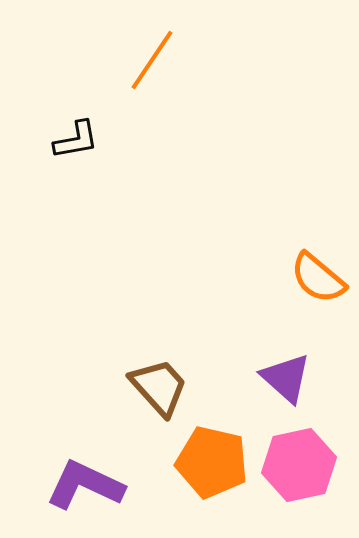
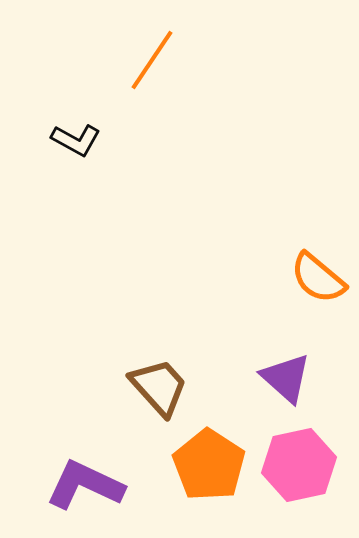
black L-shape: rotated 39 degrees clockwise
orange pentagon: moved 3 px left, 3 px down; rotated 20 degrees clockwise
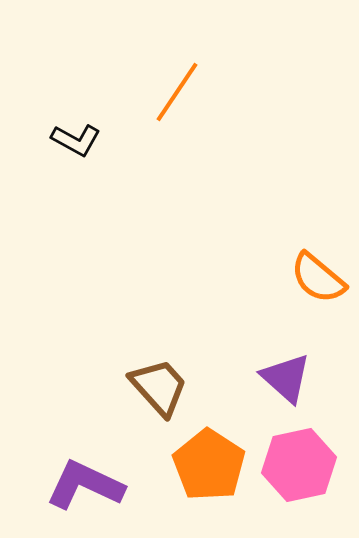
orange line: moved 25 px right, 32 px down
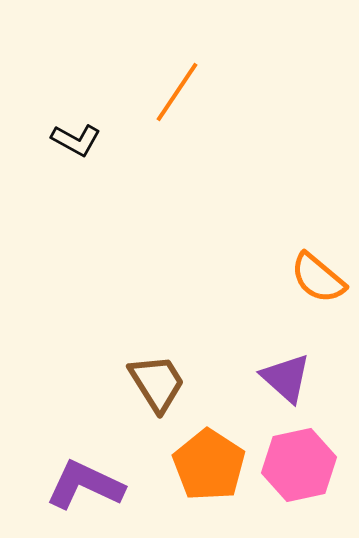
brown trapezoid: moved 2 px left, 4 px up; rotated 10 degrees clockwise
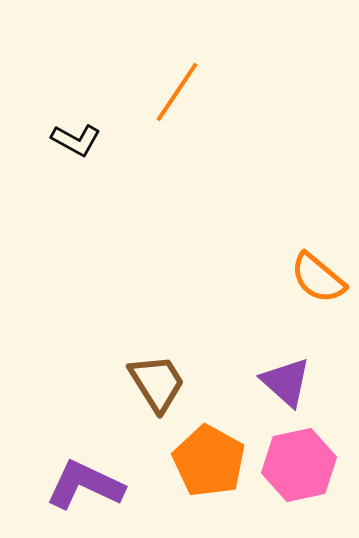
purple triangle: moved 4 px down
orange pentagon: moved 4 px up; rotated 4 degrees counterclockwise
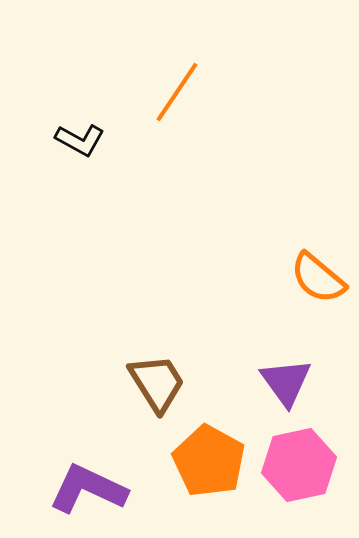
black L-shape: moved 4 px right
purple triangle: rotated 12 degrees clockwise
purple L-shape: moved 3 px right, 4 px down
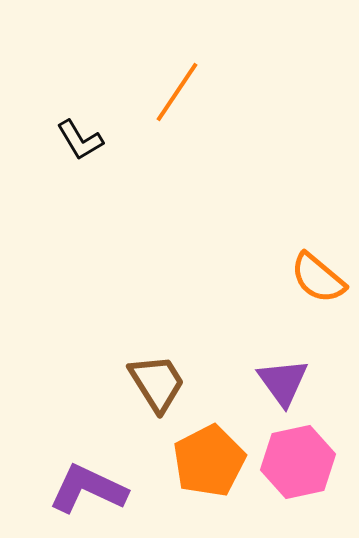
black L-shape: rotated 30 degrees clockwise
purple triangle: moved 3 px left
orange pentagon: rotated 16 degrees clockwise
pink hexagon: moved 1 px left, 3 px up
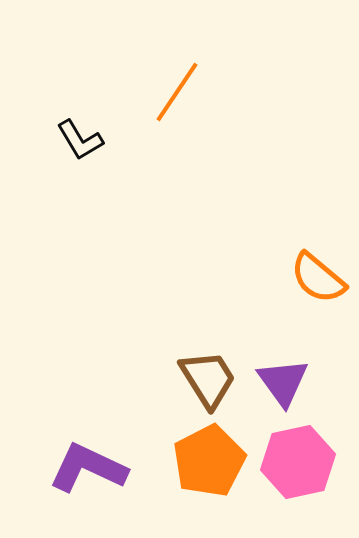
brown trapezoid: moved 51 px right, 4 px up
purple L-shape: moved 21 px up
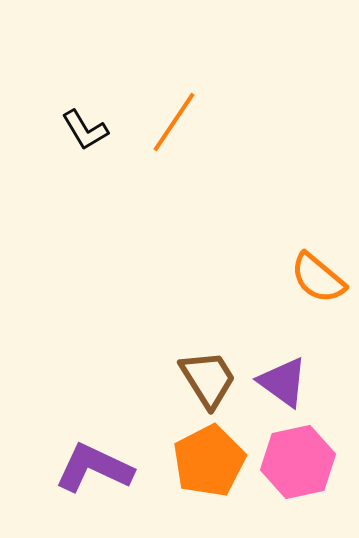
orange line: moved 3 px left, 30 px down
black L-shape: moved 5 px right, 10 px up
purple triangle: rotated 18 degrees counterclockwise
purple L-shape: moved 6 px right
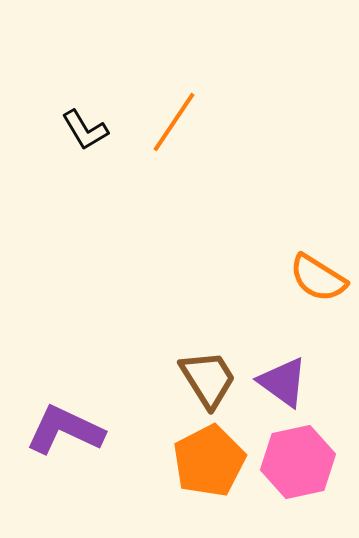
orange semicircle: rotated 8 degrees counterclockwise
purple L-shape: moved 29 px left, 38 px up
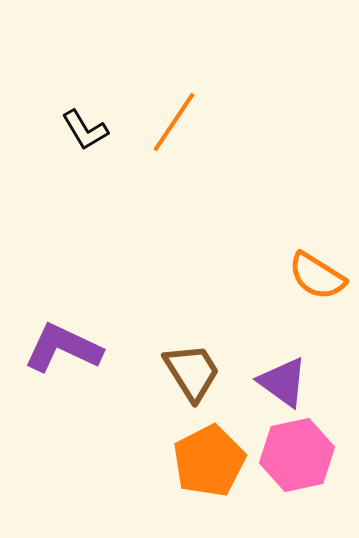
orange semicircle: moved 1 px left, 2 px up
brown trapezoid: moved 16 px left, 7 px up
purple L-shape: moved 2 px left, 82 px up
pink hexagon: moved 1 px left, 7 px up
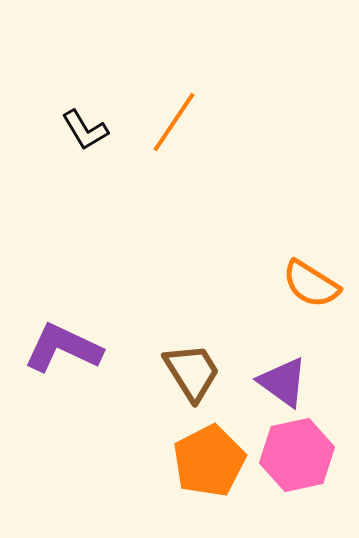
orange semicircle: moved 6 px left, 8 px down
